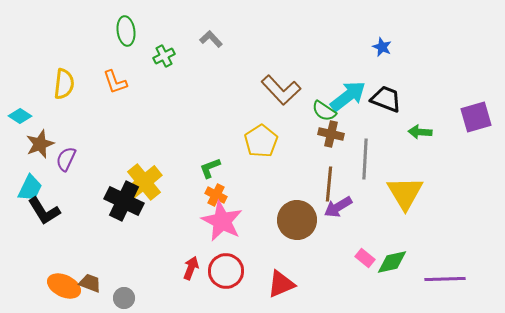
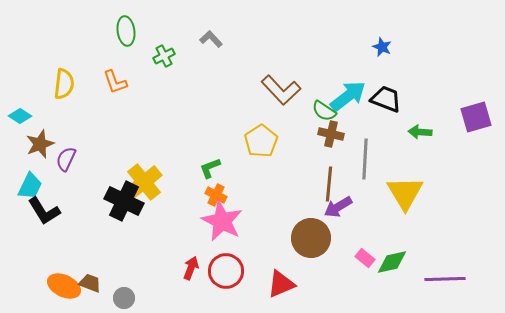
cyan trapezoid: moved 2 px up
brown circle: moved 14 px right, 18 px down
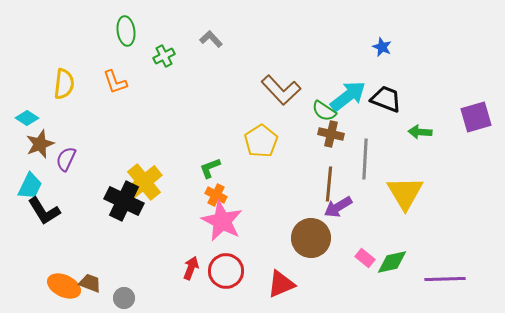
cyan diamond: moved 7 px right, 2 px down
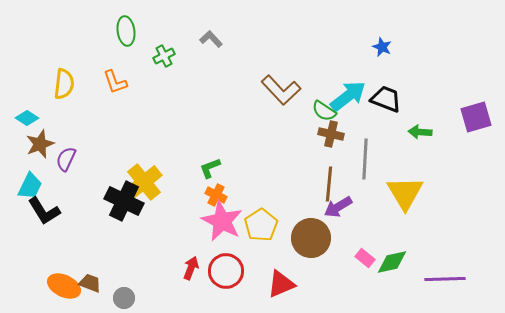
yellow pentagon: moved 84 px down
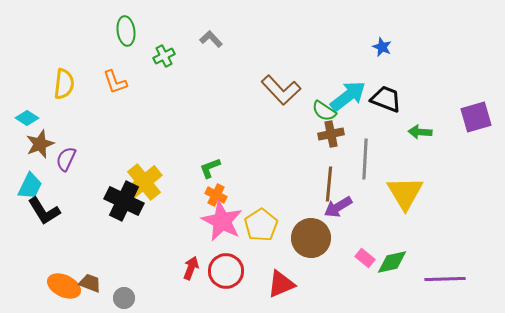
brown cross: rotated 25 degrees counterclockwise
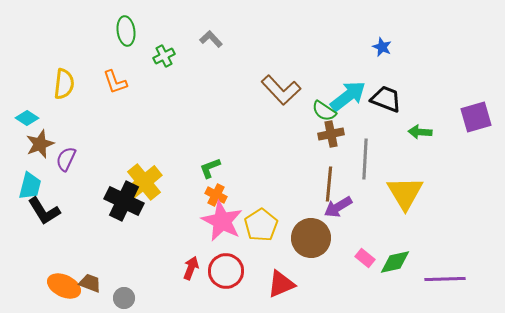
cyan trapezoid: rotated 12 degrees counterclockwise
green diamond: moved 3 px right
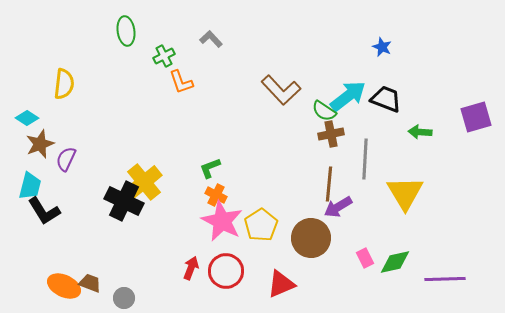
orange L-shape: moved 66 px right
pink rectangle: rotated 24 degrees clockwise
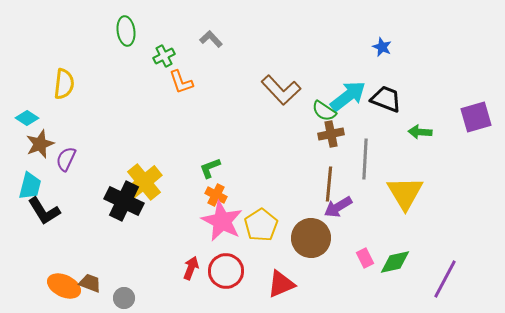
purple line: rotated 60 degrees counterclockwise
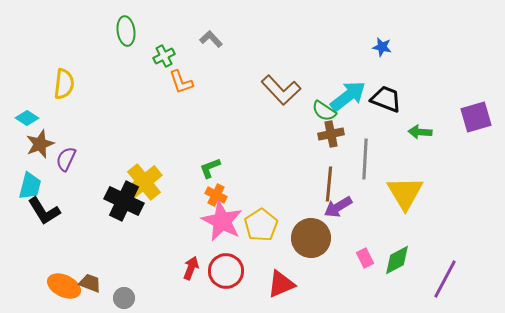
blue star: rotated 12 degrees counterclockwise
green diamond: moved 2 px right, 2 px up; rotated 16 degrees counterclockwise
